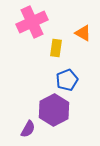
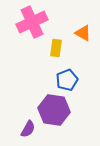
purple hexagon: rotated 24 degrees counterclockwise
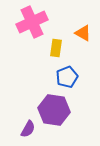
blue pentagon: moved 3 px up
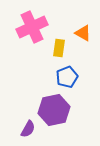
pink cross: moved 5 px down
yellow rectangle: moved 3 px right
purple hexagon: rotated 20 degrees counterclockwise
